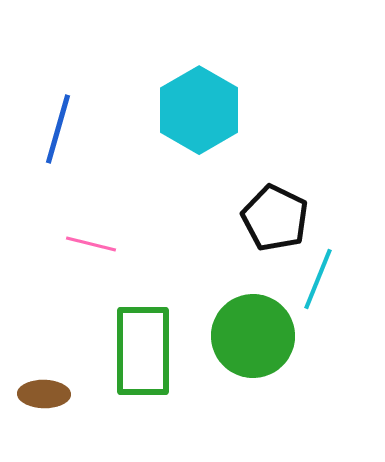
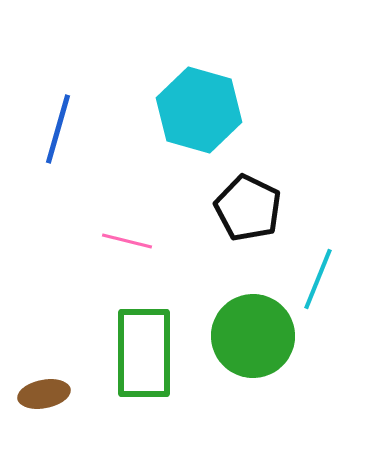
cyan hexagon: rotated 14 degrees counterclockwise
black pentagon: moved 27 px left, 10 px up
pink line: moved 36 px right, 3 px up
green rectangle: moved 1 px right, 2 px down
brown ellipse: rotated 12 degrees counterclockwise
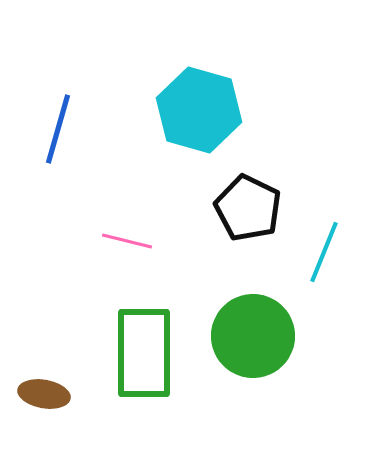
cyan line: moved 6 px right, 27 px up
brown ellipse: rotated 21 degrees clockwise
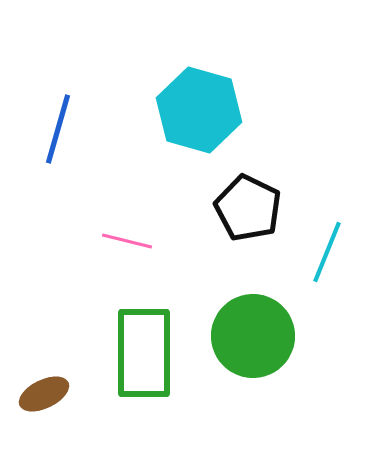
cyan line: moved 3 px right
brown ellipse: rotated 36 degrees counterclockwise
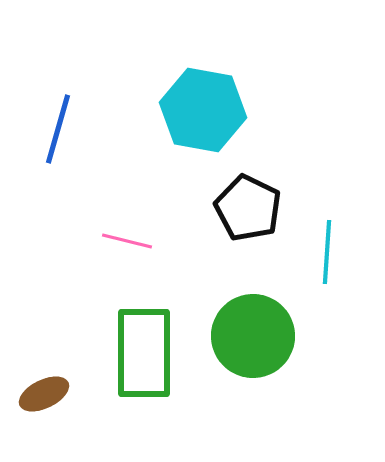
cyan hexagon: moved 4 px right; rotated 6 degrees counterclockwise
cyan line: rotated 18 degrees counterclockwise
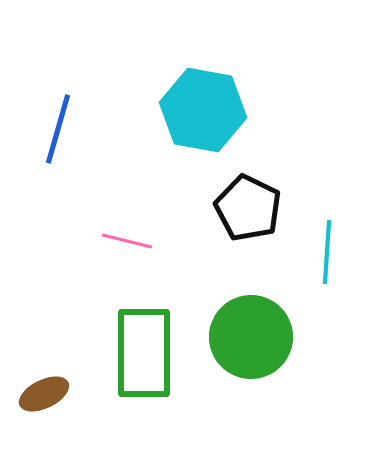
green circle: moved 2 px left, 1 px down
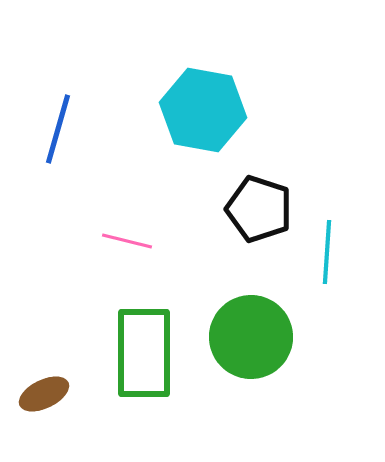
black pentagon: moved 11 px right, 1 px down; rotated 8 degrees counterclockwise
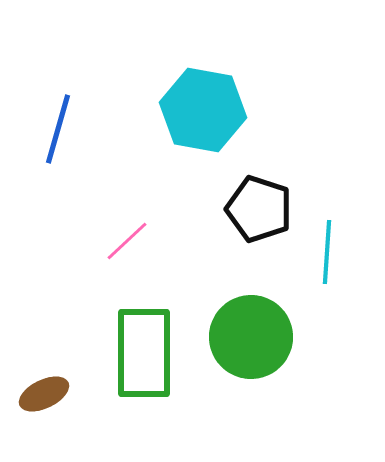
pink line: rotated 57 degrees counterclockwise
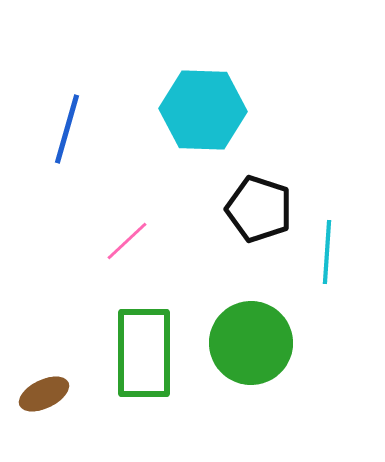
cyan hexagon: rotated 8 degrees counterclockwise
blue line: moved 9 px right
green circle: moved 6 px down
